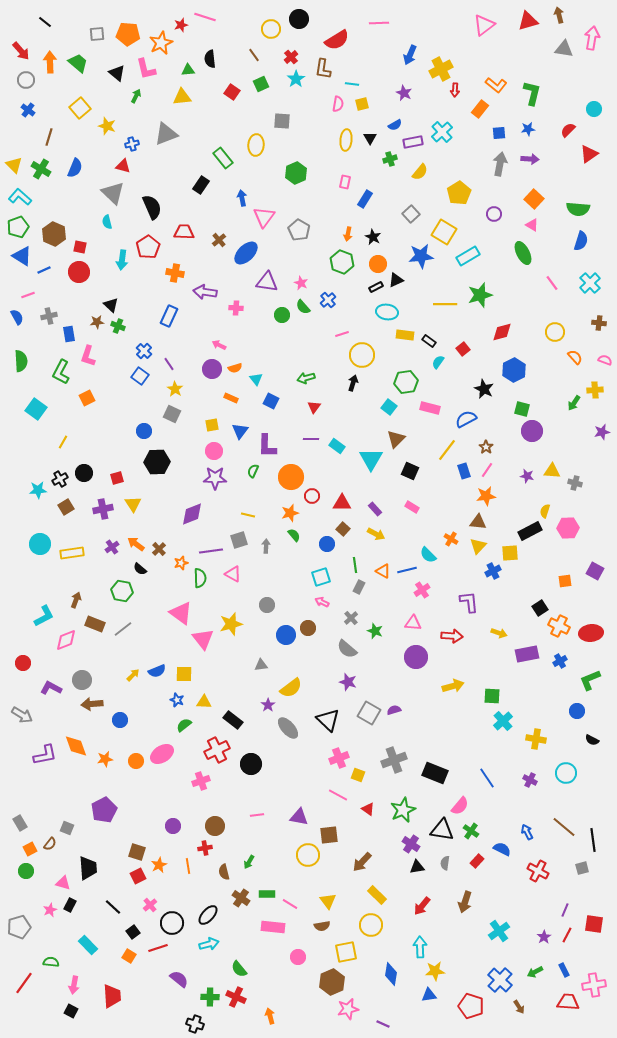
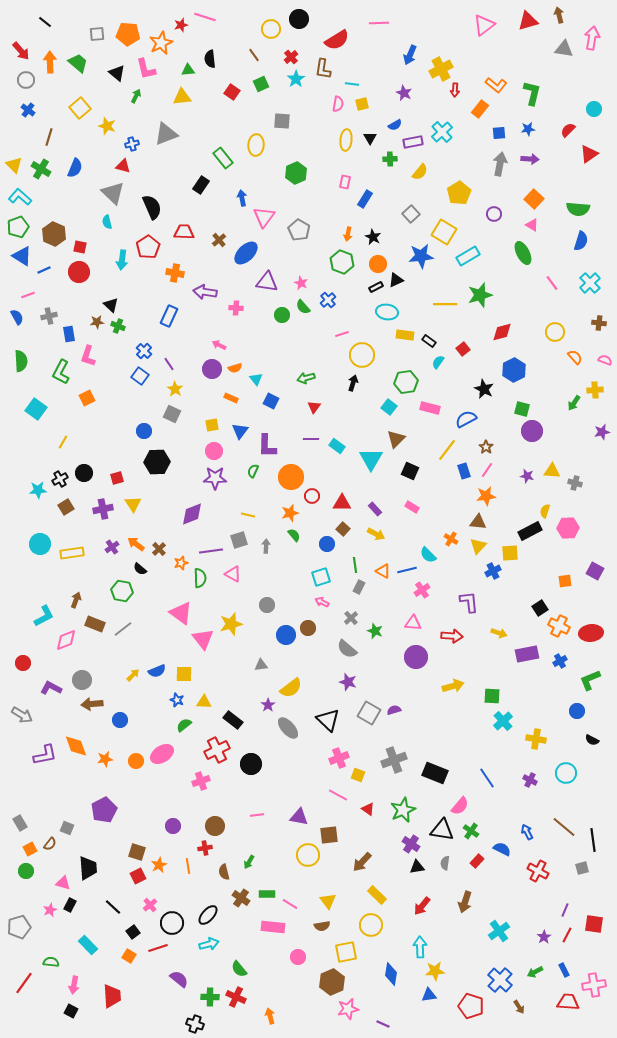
green cross at (390, 159): rotated 16 degrees clockwise
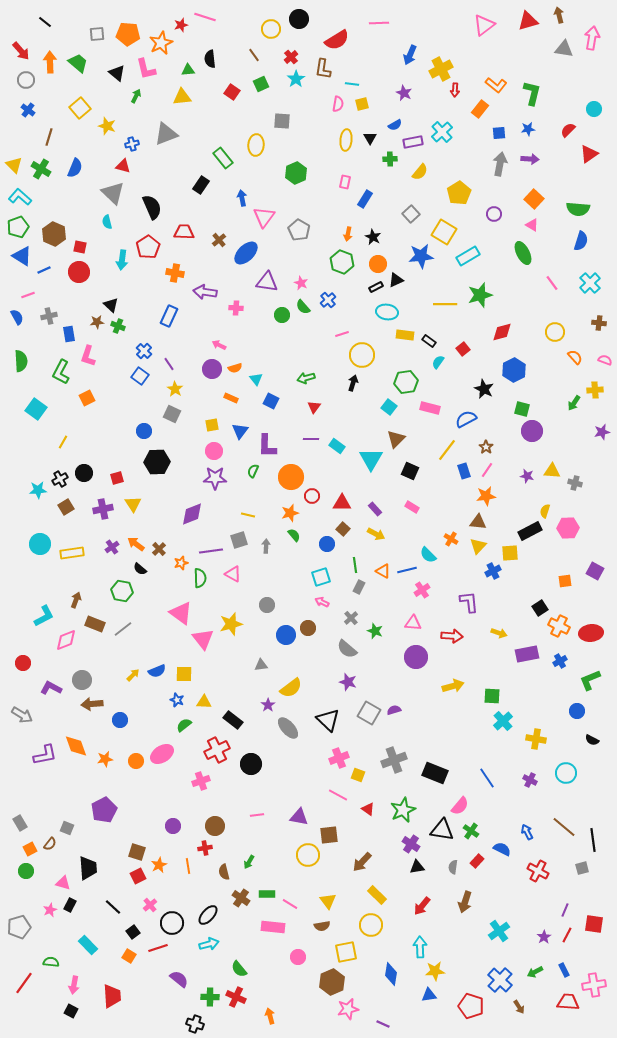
gray semicircle at (445, 863): moved 8 px right, 4 px down
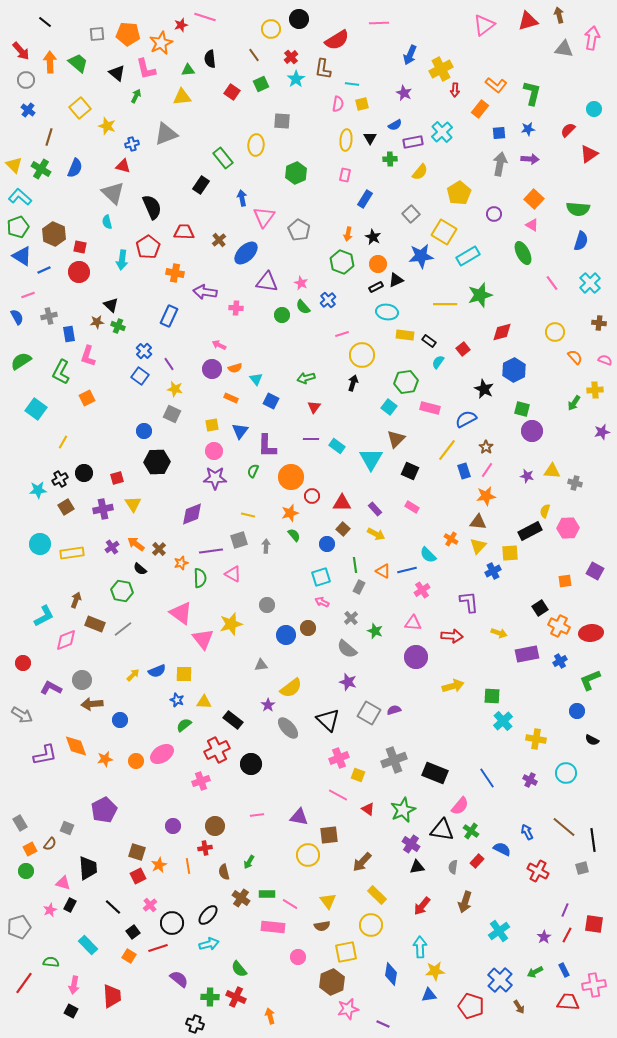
pink rectangle at (345, 182): moved 7 px up
green semicircle at (21, 361): rotated 120 degrees counterclockwise
yellow star at (175, 389): rotated 21 degrees counterclockwise
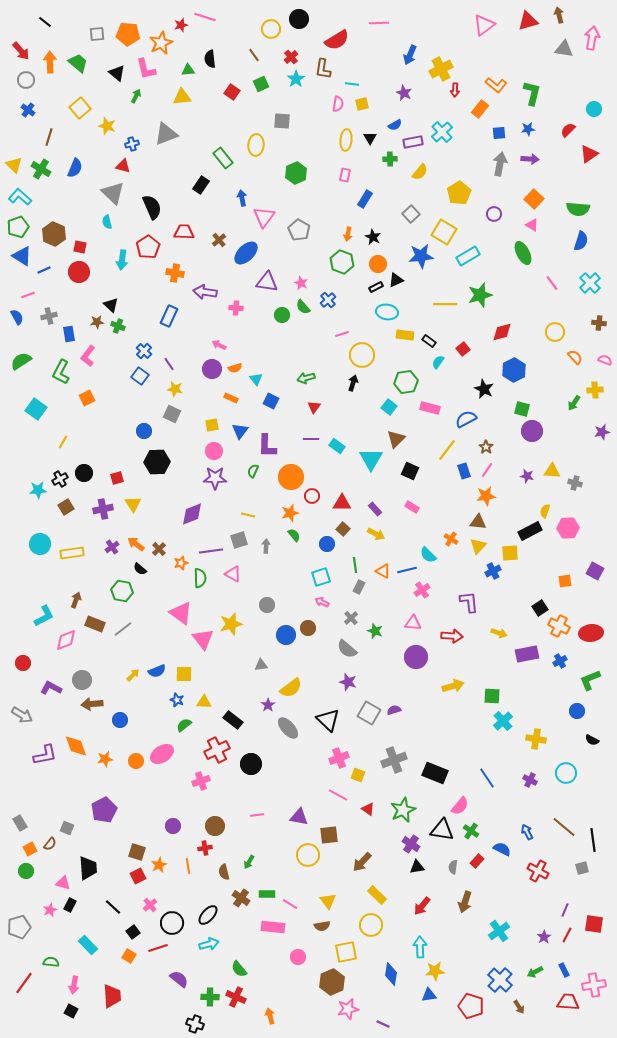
pink L-shape at (88, 356): rotated 20 degrees clockwise
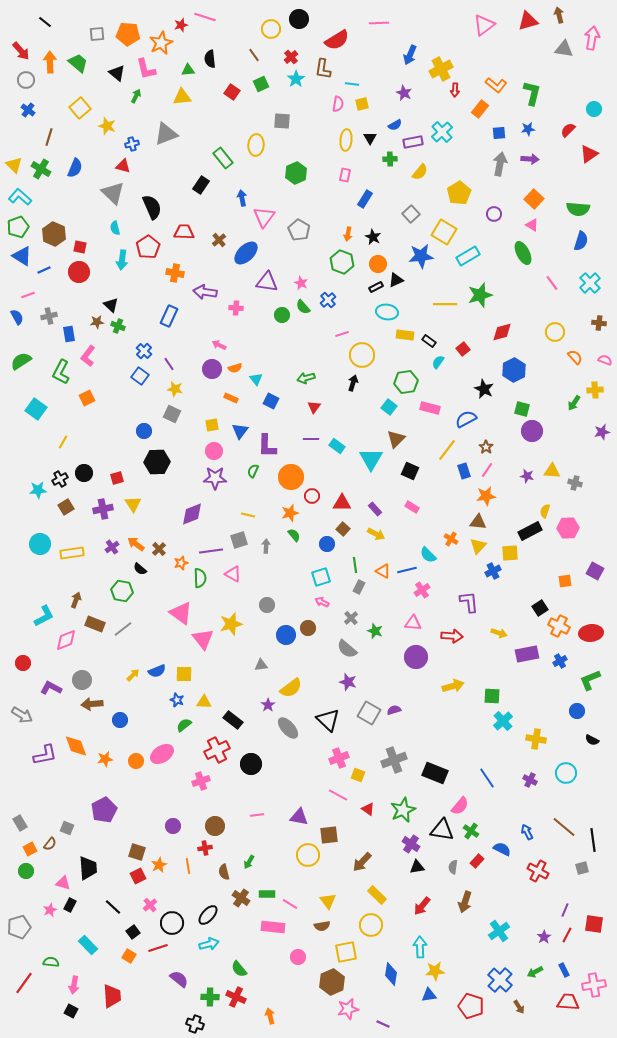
cyan semicircle at (107, 222): moved 8 px right, 6 px down
